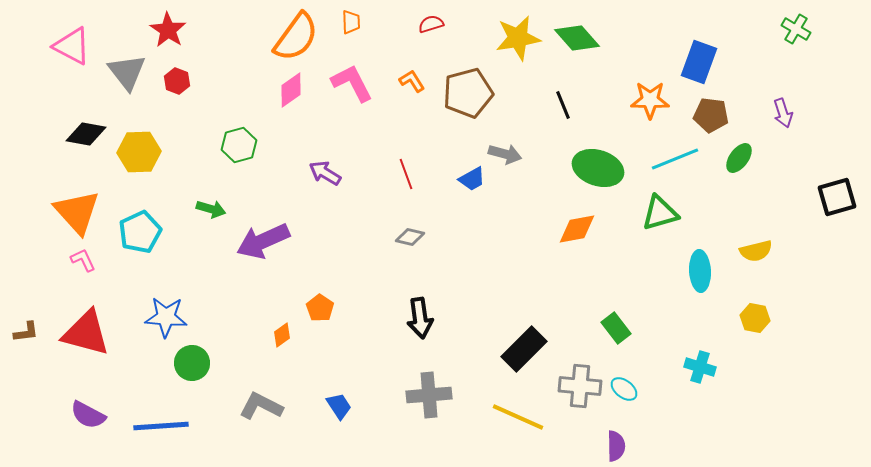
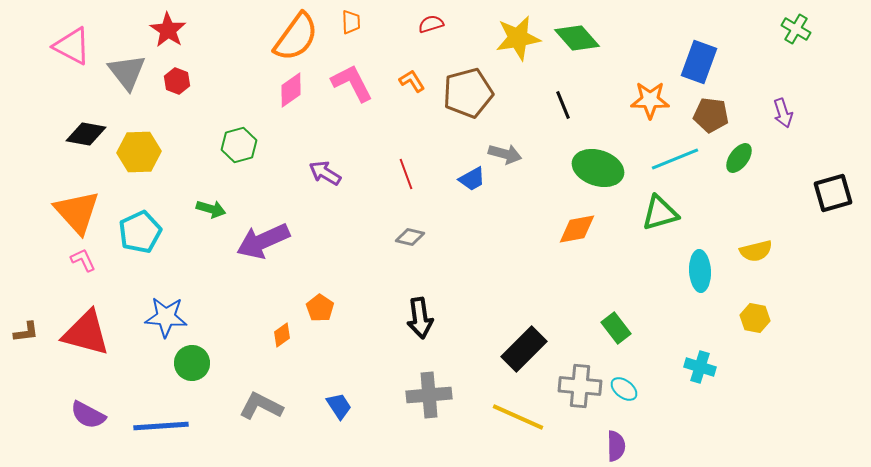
black square at (837, 197): moved 4 px left, 4 px up
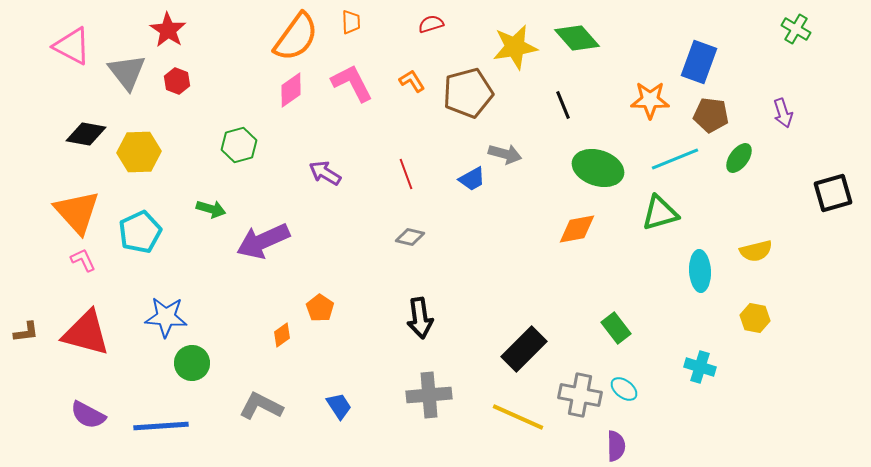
yellow star at (518, 38): moved 3 px left, 9 px down
gray cross at (580, 386): moved 9 px down; rotated 6 degrees clockwise
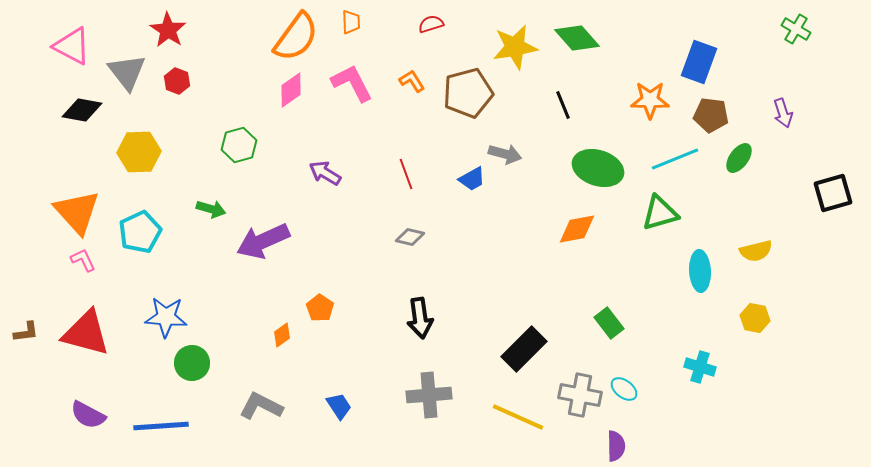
black diamond at (86, 134): moved 4 px left, 24 px up
green rectangle at (616, 328): moved 7 px left, 5 px up
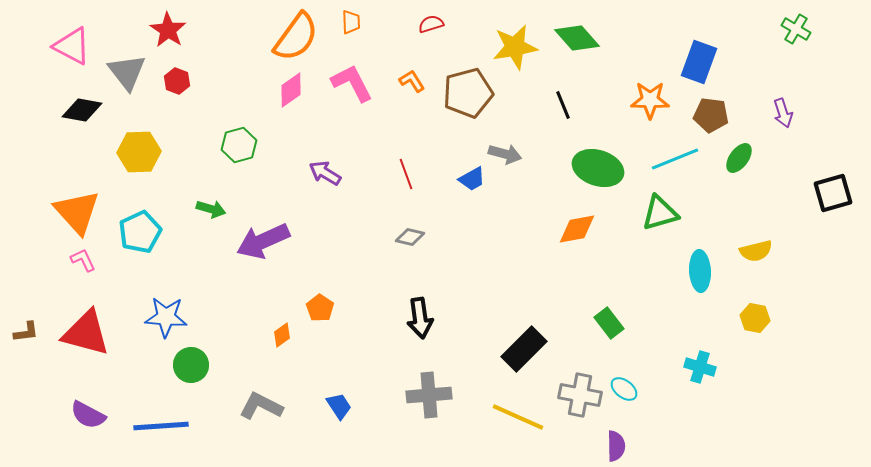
green circle at (192, 363): moved 1 px left, 2 px down
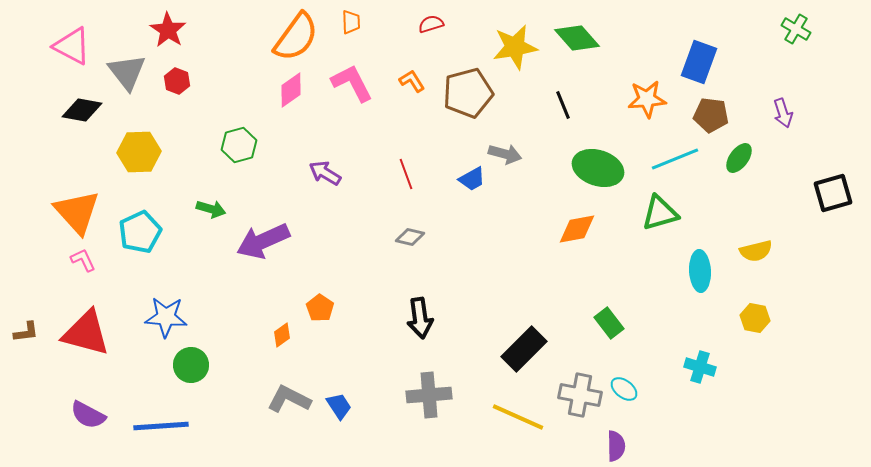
orange star at (650, 100): moved 3 px left, 1 px up; rotated 6 degrees counterclockwise
gray L-shape at (261, 406): moved 28 px right, 7 px up
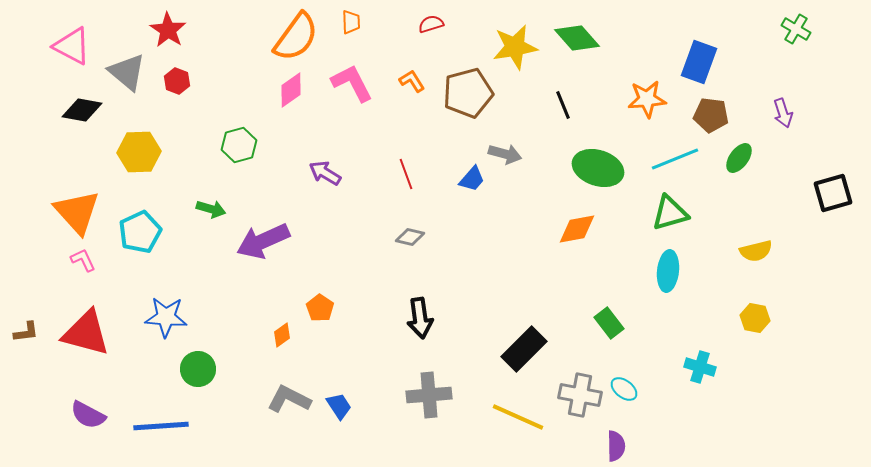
gray triangle at (127, 72): rotated 12 degrees counterclockwise
blue trapezoid at (472, 179): rotated 20 degrees counterclockwise
green triangle at (660, 213): moved 10 px right
cyan ellipse at (700, 271): moved 32 px left; rotated 9 degrees clockwise
green circle at (191, 365): moved 7 px right, 4 px down
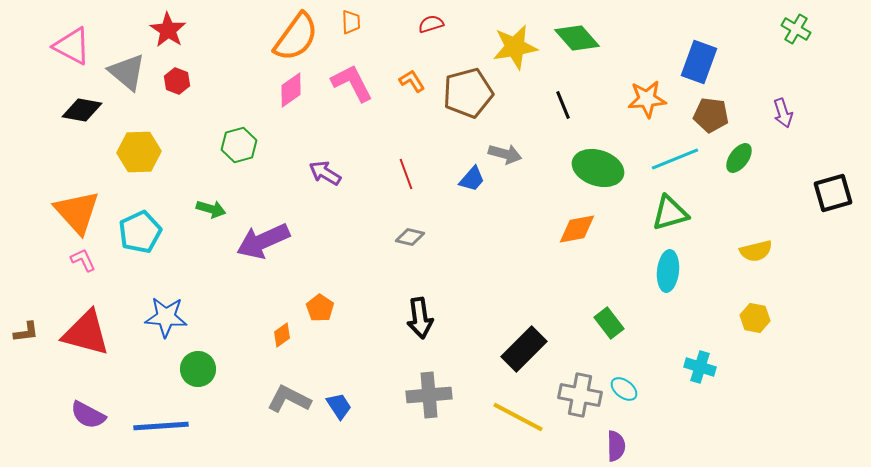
yellow line at (518, 417): rotated 4 degrees clockwise
